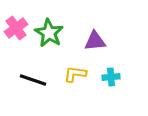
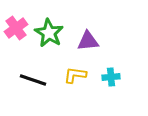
purple triangle: moved 7 px left
yellow L-shape: moved 1 px down
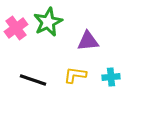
green star: moved 1 px left, 11 px up; rotated 16 degrees clockwise
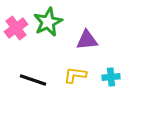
purple triangle: moved 1 px left, 1 px up
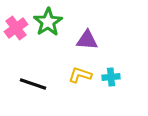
green star: rotated 8 degrees counterclockwise
purple triangle: rotated 10 degrees clockwise
yellow L-shape: moved 5 px right; rotated 10 degrees clockwise
black line: moved 4 px down
